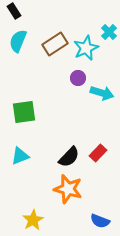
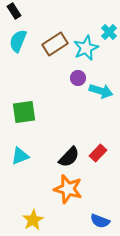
cyan arrow: moved 1 px left, 2 px up
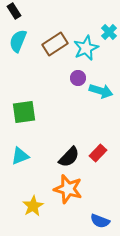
yellow star: moved 14 px up
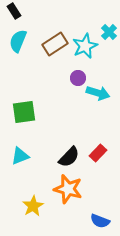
cyan star: moved 1 px left, 2 px up
cyan arrow: moved 3 px left, 2 px down
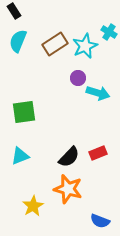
cyan cross: rotated 14 degrees counterclockwise
red rectangle: rotated 24 degrees clockwise
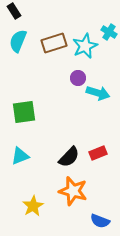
brown rectangle: moved 1 px left, 1 px up; rotated 15 degrees clockwise
orange star: moved 5 px right, 2 px down
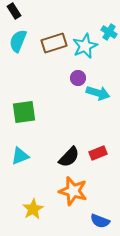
yellow star: moved 3 px down
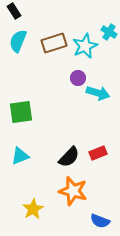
green square: moved 3 px left
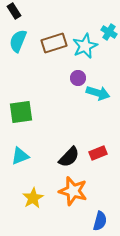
yellow star: moved 11 px up
blue semicircle: rotated 96 degrees counterclockwise
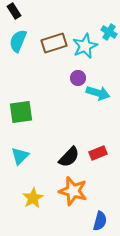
cyan triangle: rotated 24 degrees counterclockwise
